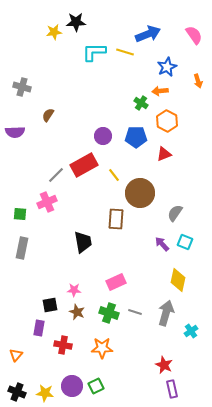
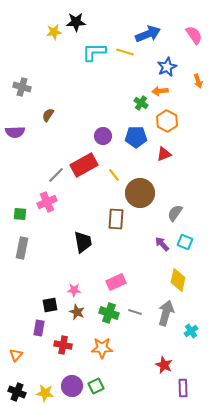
purple rectangle at (172, 389): moved 11 px right, 1 px up; rotated 12 degrees clockwise
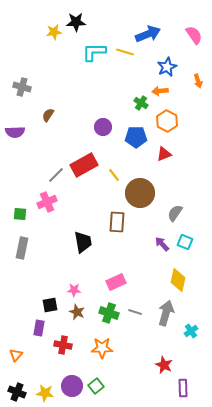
purple circle at (103, 136): moved 9 px up
brown rectangle at (116, 219): moved 1 px right, 3 px down
green square at (96, 386): rotated 14 degrees counterclockwise
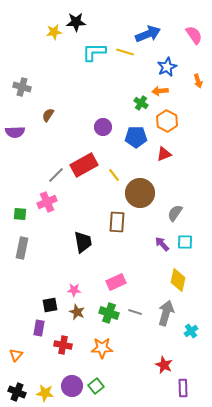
cyan square at (185, 242): rotated 21 degrees counterclockwise
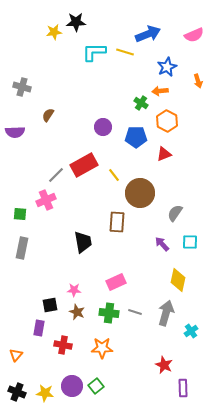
pink semicircle at (194, 35): rotated 102 degrees clockwise
pink cross at (47, 202): moved 1 px left, 2 px up
cyan square at (185, 242): moved 5 px right
green cross at (109, 313): rotated 12 degrees counterclockwise
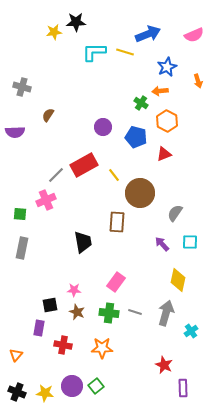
blue pentagon at (136, 137): rotated 15 degrees clockwise
pink rectangle at (116, 282): rotated 30 degrees counterclockwise
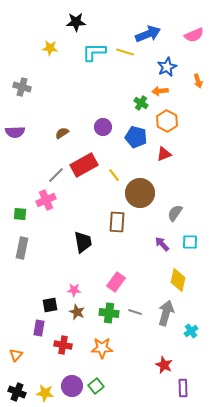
yellow star at (54, 32): moved 4 px left, 16 px down; rotated 14 degrees clockwise
brown semicircle at (48, 115): moved 14 px right, 18 px down; rotated 24 degrees clockwise
